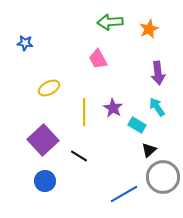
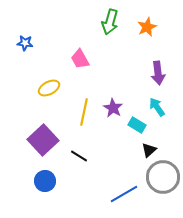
green arrow: rotated 70 degrees counterclockwise
orange star: moved 2 px left, 2 px up
pink trapezoid: moved 18 px left
yellow line: rotated 12 degrees clockwise
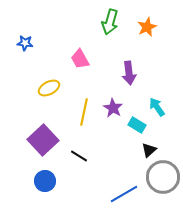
purple arrow: moved 29 px left
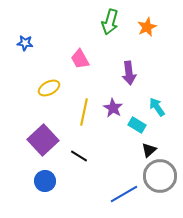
gray circle: moved 3 px left, 1 px up
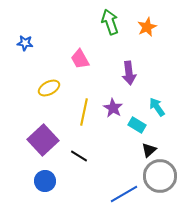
green arrow: rotated 145 degrees clockwise
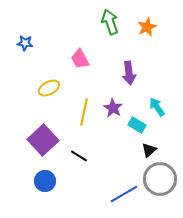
gray circle: moved 3 px down
